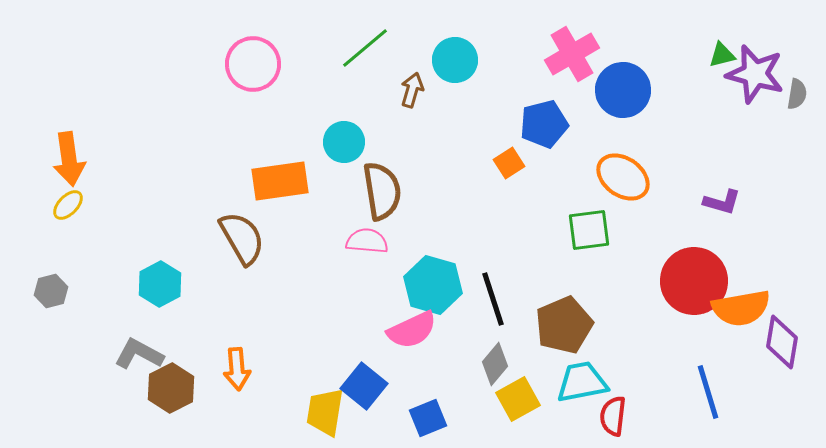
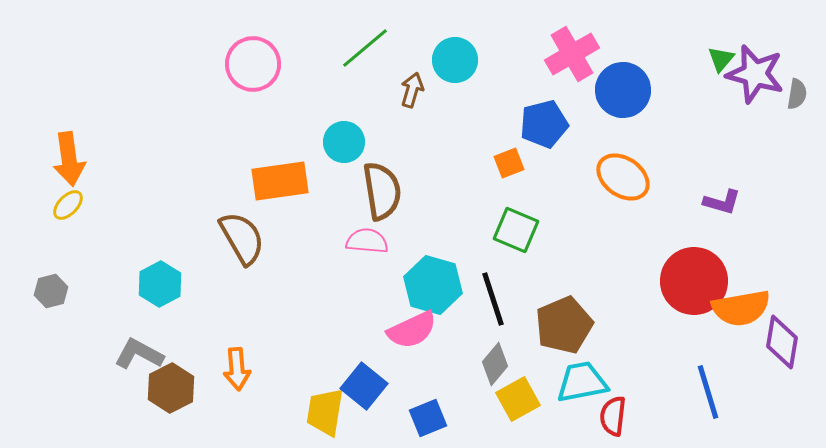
green triangle at (722, 55): moved 1 px left, 4 px down; rotated 36 degrees counterclockwise
orange square at (509, 163): rotated 12 degrees clockwise
green square at (589, 230): moved 73 px left; rotated 30 degrees clockwise
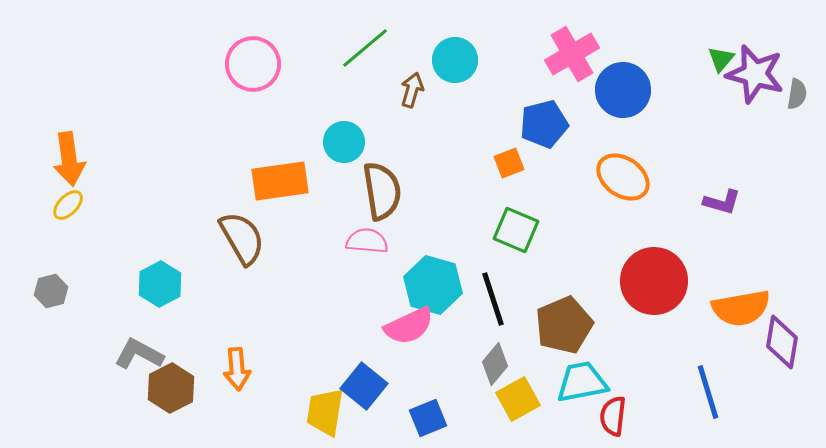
red circle at (694, 281): moved 40 px left
pink semicircle at (412, 330): moved 3 px left, 4 px up
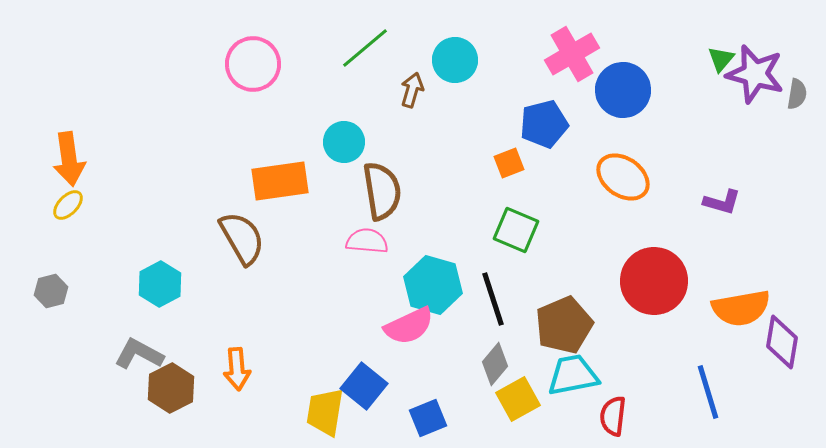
cyan trapezoid at (582, 382): moved 9 px left, 7 px up
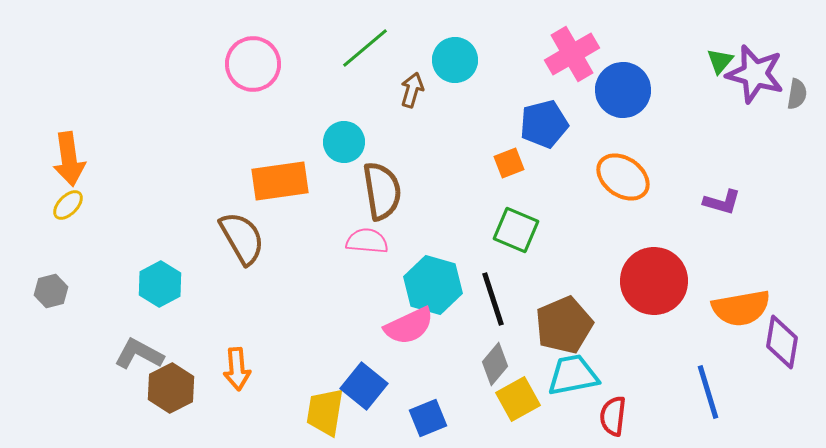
green triangle at (721, 59): moved 1 px left, 2 px down
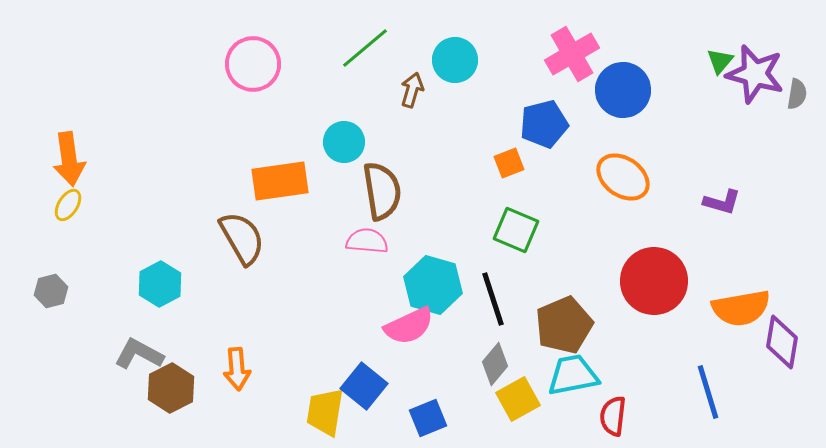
yellow ellipse at (68, 205): rotated 12 degrees counterclockwise
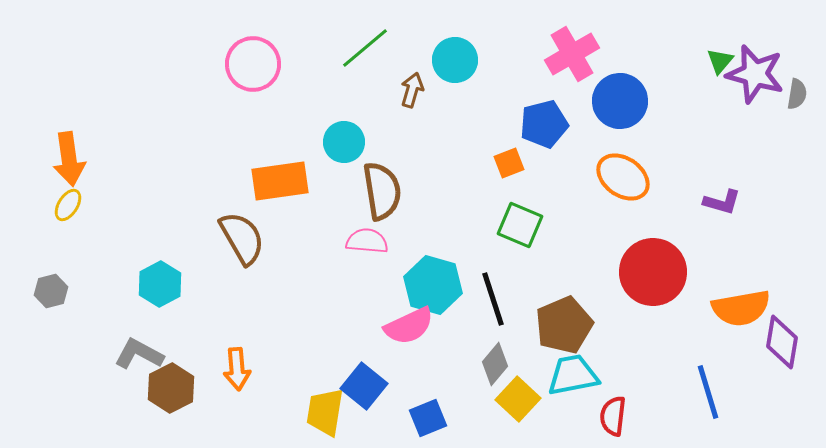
blue circle at (623, 90): moved 3 px left, 11 px down
green square at (516, 230): moved 4 px right, 5 px up
red circle at (654, 281): moved 1 px left, 9 px up
yellow square at (518, 399): rotated 18 degrees counterclockwise
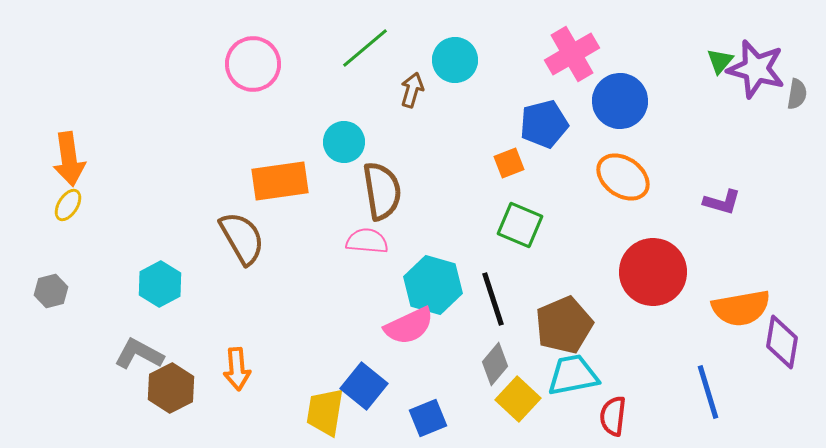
purple star at (755, 74): moved 1 px right, 5 px up
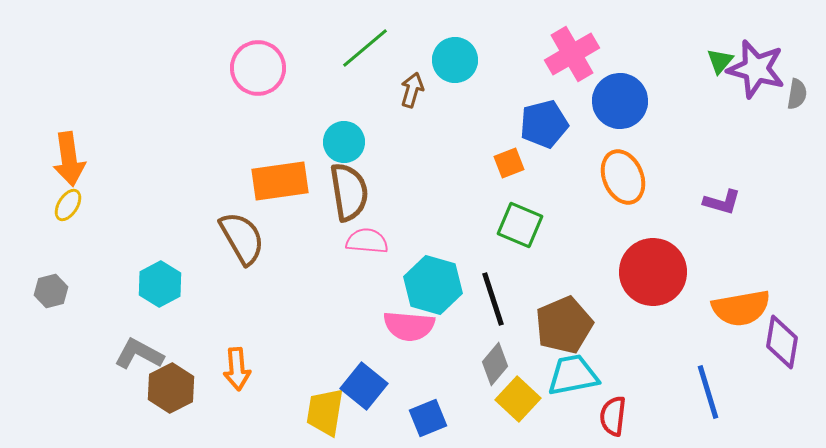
pink circle at (253, 64): moved 5 px right, 4 px down
orange ellipse at (623, 177): rotated 32 degrees clockwise
brown semicircle at (382, 191): moved 33 px left, 1 px down
pink semicircle at (409, 326): rotated 30 degrees clockwise
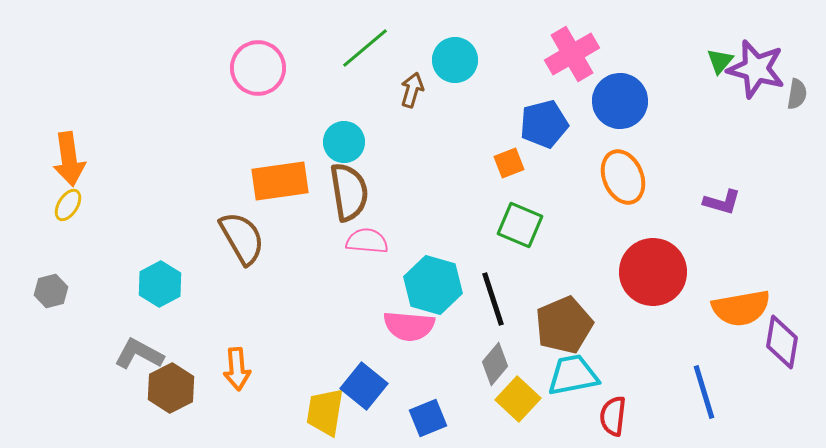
blue line at (708, 392): moved 4 px left
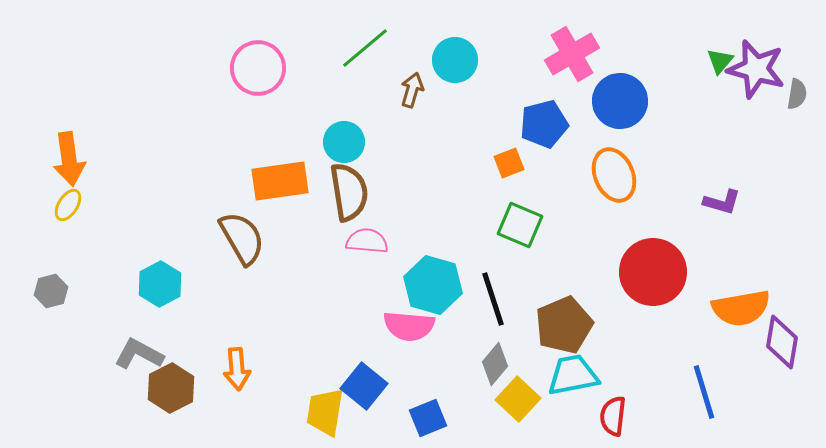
orange ellipse at (623, 177): moved 9 px left, 2 px up
